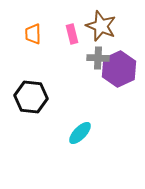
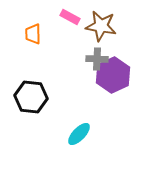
brown star: rotated 12 degrees counterclockwise
pink rectangle: moved 2 px left, 17 px up; rotated 48 degrees counterclockwise
gray cross: moved 1 px left, 1 px down
purple hexagon: moved 6 px left, 6 px down
cyan ellipse: moved 1 px left, 1 px down
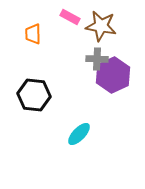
black hexagon: moved 3 px right, 2 px up
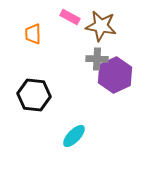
purple hexagon: moved 2 px right
cyan ellipse: moved 5 px left, 2 px down
